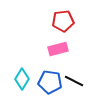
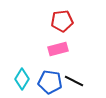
red pentagon: moved 1 px left
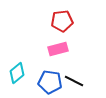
cyan diamond: moved 5 px left, 6 px up; rotated 20 degrees clockwise
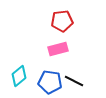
cyan diamond: moved 2 px right, 3 px down
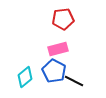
red pentagon: moved 1 px right, 2 px up
cyan diamond: moved 6 px right, 1 px down
blue pentagon: moved 4 px right, 11 px up; rotated 20 degrees clockwise
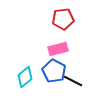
black line: moved 1 px left
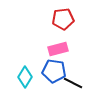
blue pentagon: rotated 20 degrees counterclockwise
cyan diamond: rotated 20 degrees counterclockwise
black line: moved 2 px down
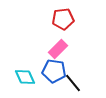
pink rectangle: rotated 30 degrees counterclockwise
cyan diamond: rotated 55 degrees counterclockwise
black line: rotated 24 degrees clockwise
